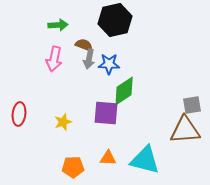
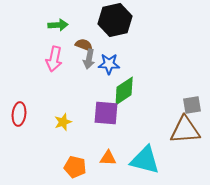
orange pentagon: moved 2 px right; rotated 15 degrees clockwise
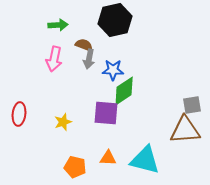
blue star: moved 4 px right, 6 px down
